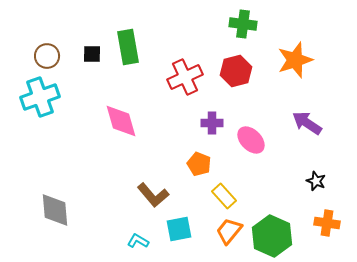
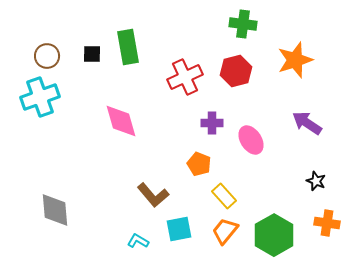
pink ellipse: rotated 12 degrees clockwise
orange trapezoid: moved 4 px left
green hexagon: moved 2 px right, 1 px up; rotated 6 degrees clockwise
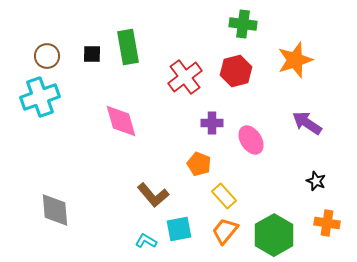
red cross: rotated 12 degrees counterclockwise
cyan L-shape: moved 8 px right
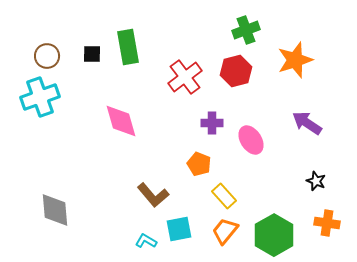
green cross: moved 3 px right, 6 px down; rotated 28 degrees counterclockwise
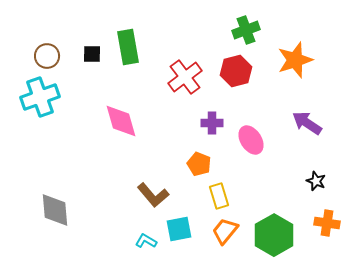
yellow rectangle: moved 5 px left; rotated 25 degrees clockwise
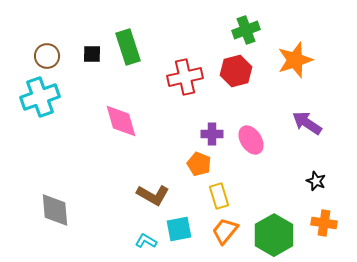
green rectangle: rotated 8 degrees counterclockwise
red cross: rotated 24 degrees clockwise
purple cross: moved 11 px down
brown L-shape: rotated 20 degrees counterclockwise
orange cross: moved 3 px left
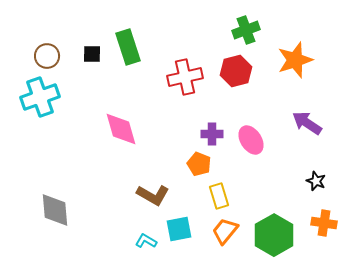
pink diamond: moved 8 px down
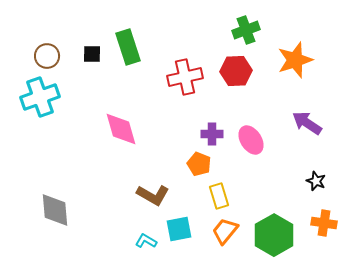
red hexagon: rotated 12 degrees clockwise
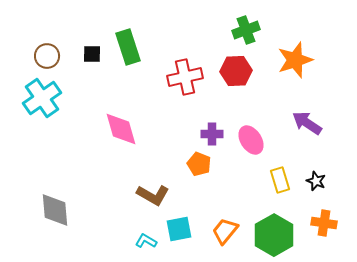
cyan cross: moved 2 px right, 1 px down; rotated 15 degrees counterclockwise
yellow rectangle: moved 61 px right, 16 px up
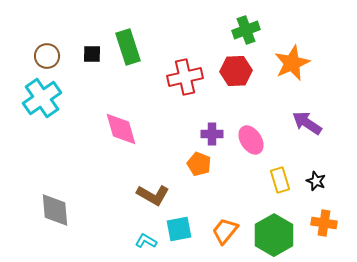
orange star: moved 3 px left, 3 px down; rotated 6 degrees counterclockwise
